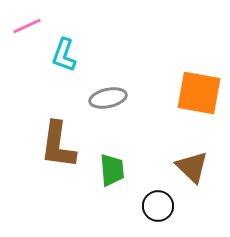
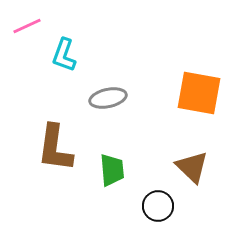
brown L-shape: moved 3 px left, 3 px down
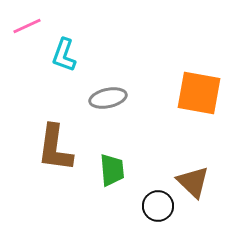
brown triangle: moved 1 px right, 15 px down
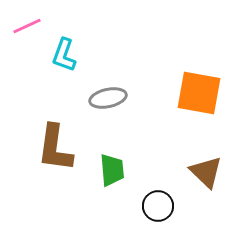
brown triangle: moved 13 px right, 10 px up
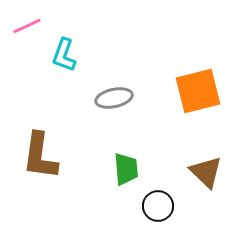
orange square: moved 1 px left, 2 px up; rotated 24 degrees counterclockwise
gray ellipse: moved 6 px right
brown L-shape: moved 15 px left, 8 px down
green trapezoid: moved 14 px right, 1 px up
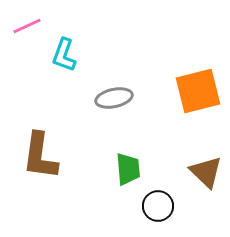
green trapezoid: moved 2 px right
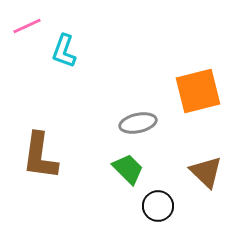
cyan L-shape: moved 4 px up
gray ellipse: moved 24 px right, 25 px down
green trapezoid: rotated 40 degrees counterclockwise
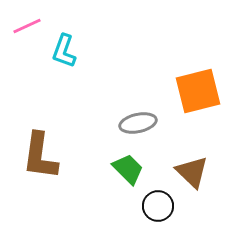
brown triangle: moved 14 px left
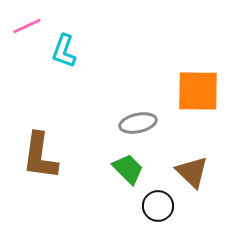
orange square: rotated 15 degrees clockwise
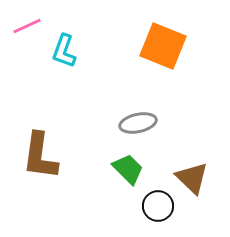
orange square: moved 35 px left, 45 px up; rotated 21 degrees clockwise
brown triangle: moved 6 px down
